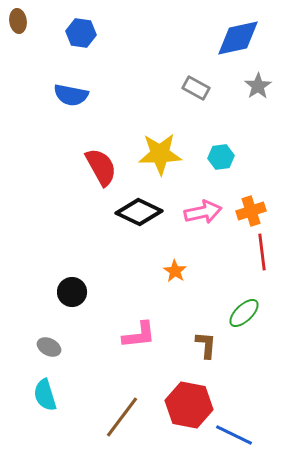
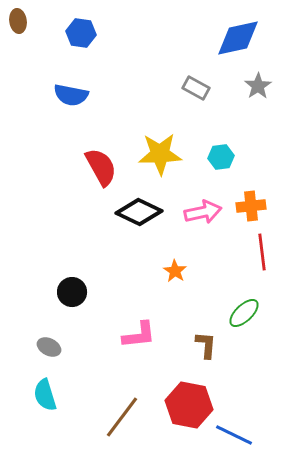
orange cross: moved 5 px up; rotated 12 degrees clockwise
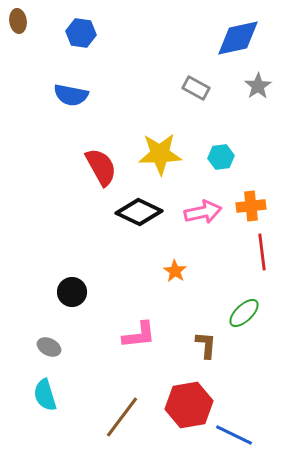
red hexagon: rotated 21 degrees counterclockwise
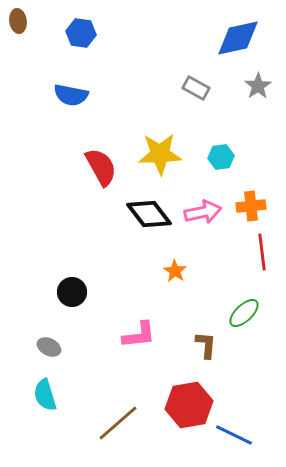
black diamond: moved 10 px right, 2 px down; rotated 27 degrees clockwise
brown line: moved 4 px left, 6 px down; rotated 12 degrees clockwise
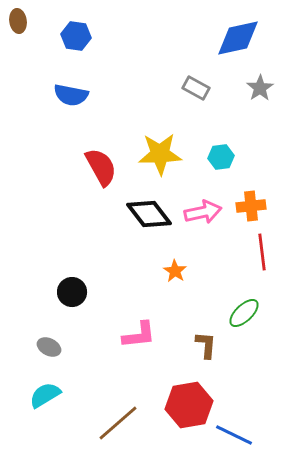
blue hexagon: moved 5 px left, 3 px down
gray star: moved 2 px right, 2 px down
cyan semicircle: rotated 76 degrees clockwise
